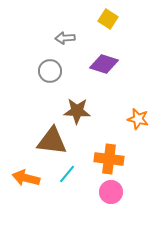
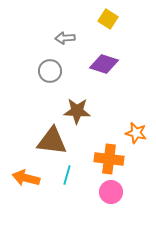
orange star: moved 2 px left, 14 px down
cyan line: moved 1 px down; rotated 24 degrees counterclockwise
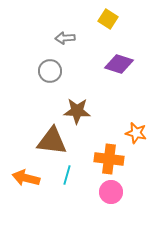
purple diamond: moved 15 px right
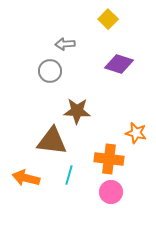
yellow square: rotated 12 degrees clockwise
gray arrow: moved 6 px down
cyan line: moved 2 px right
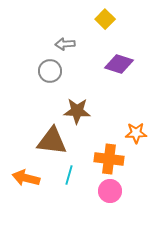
yellow square: moved 3 px left
orange star: rotated 15 degrees counterclockwise
pink circle: moved 1 px left, 1 px up
